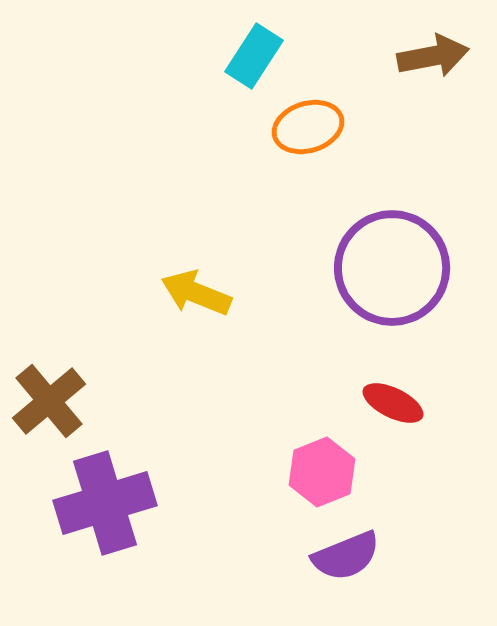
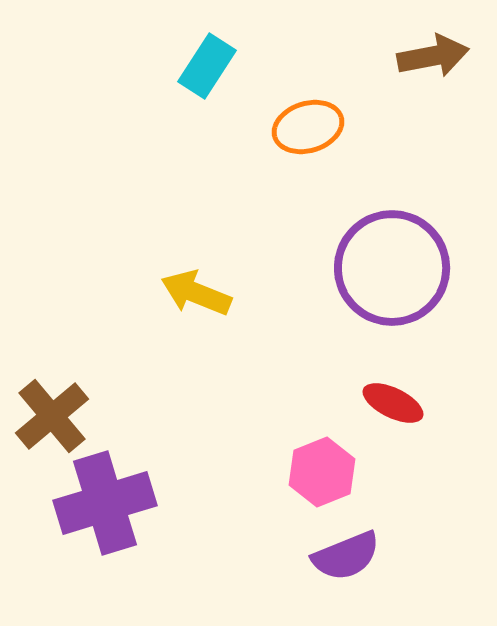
cyan rectangle: moved 47 px left, 10 px down
brown cross: moved 3 px right, 15 px down
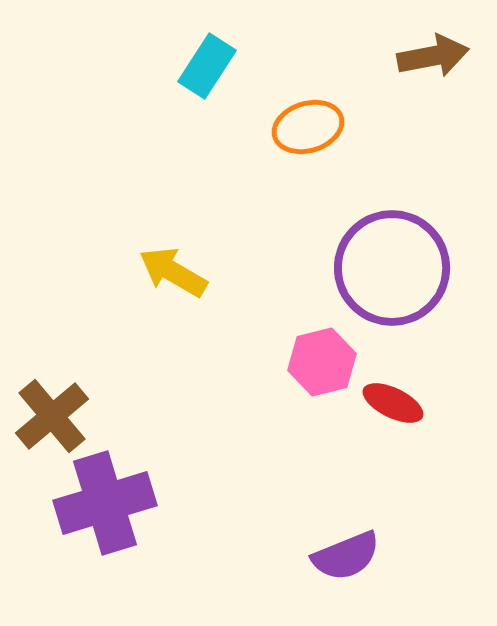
yellow arrow: moved 23 px left, 21 px up; rotated 8 degrees clockwise
pink hexagon: moved 110 px up; rotated 8 degrees clockwise
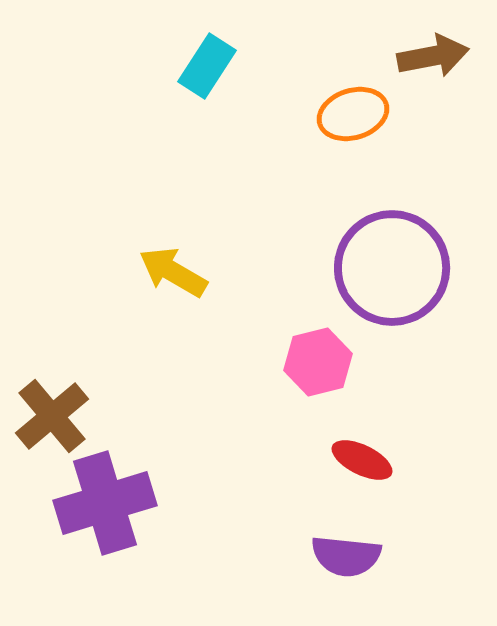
orange ellipse: moved 45 px right, 13 px up
pink hexagon: moved 4 px left
red ellipse: moved 31 px left, 57 px down
purple semicircle: rotated 28 degrees clockwise
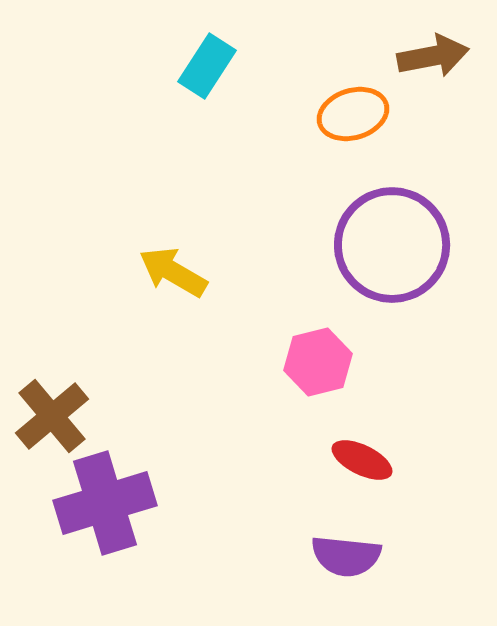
purple circle: moved 23 px up
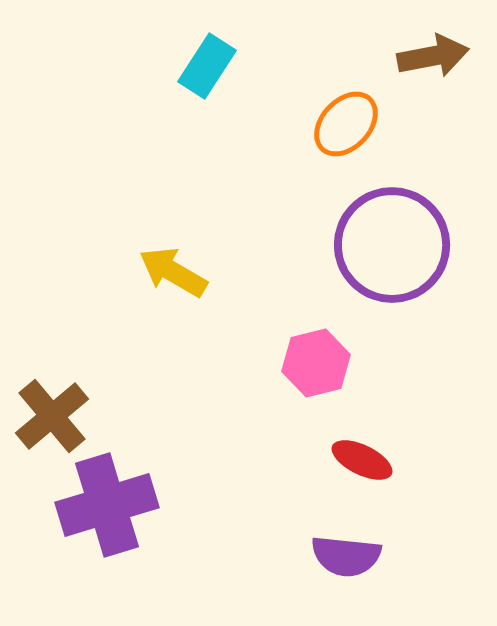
orange ellipse: moved 7 px left, 10 px down; rotated 30 degrees counterclockwise
pink hexagon: moved 2 px left, 1 px down
purple cross: moved 2 px right, 2 px down
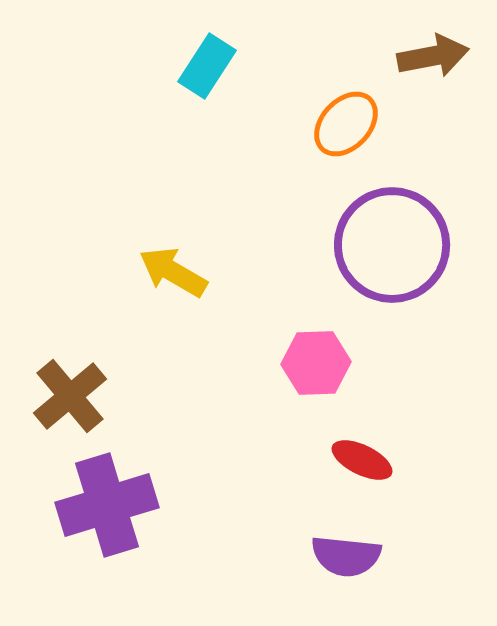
pink hexagon: rotated 12 degrees clockwise
brown cross: moved 18 px right, 20 px up
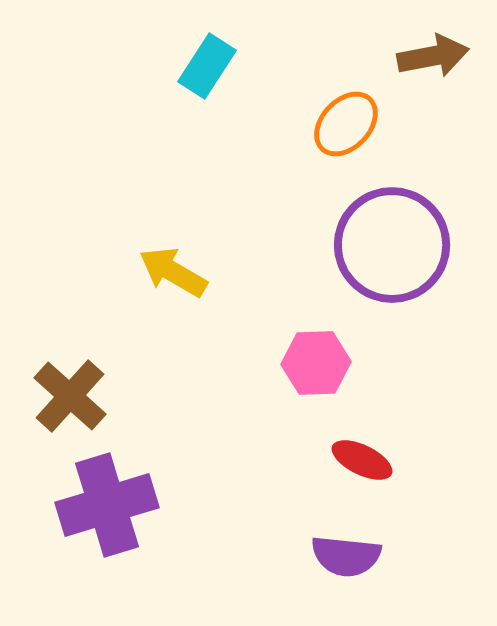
brown cross: rotated 8 degrees counterclockwise
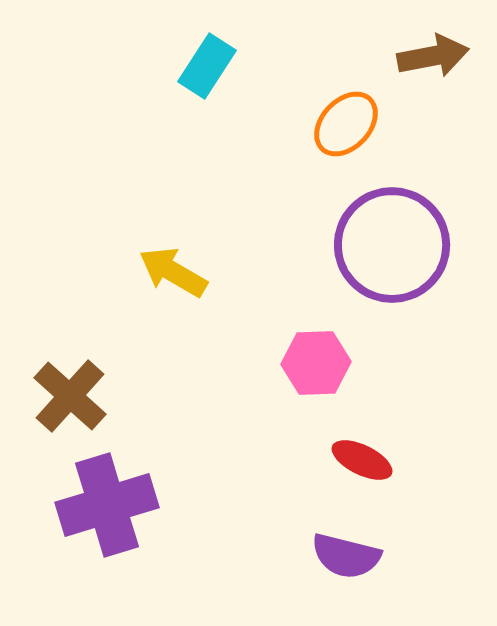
purple semicircle: rotated 8 degrees clockwise
